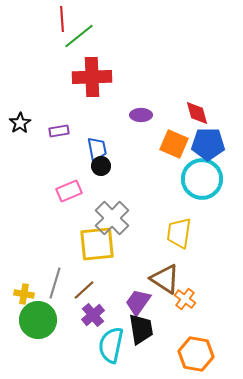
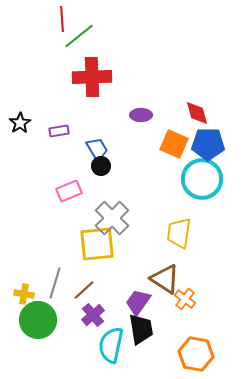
blue trapezoid: rotated 20 degrees counterclockwise
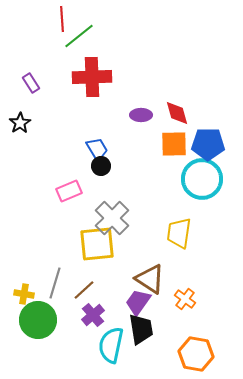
red diamond: moved 20 px left
purple rectangle: moved 28 px left, 48 px up; rotated 66 degrees clockwise
orange square: rotated 24 degrees counterclockwise
brown triangle: moved 15 px left
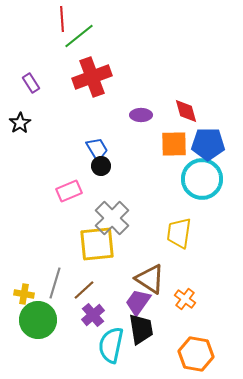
red cross: rotated 18 degrees counterclockwise
red diamond: moved 9 px right, 2 px up
